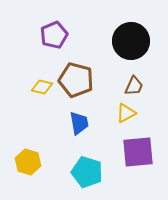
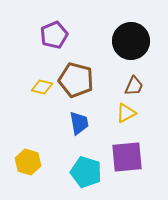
purple square: moved 11 px left, 5 px down
cyan pentagon: moved 1 px left
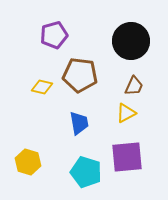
purple pentagon: rotated 8 degrees clockwise
brown pentagon: moved 4 px right, 5 px up; rotated 8 degrees counterclockwise
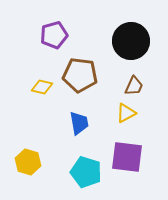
purple square: rotated 12 degrees clockwise
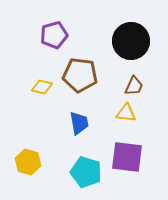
yellow triangle: rotated 35 degrees clockwise
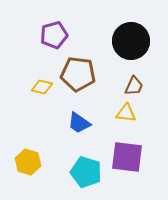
brown pentagon: moved 2 px left, 1 px up
blue trapezoid: rotated 135 degrees clockwise
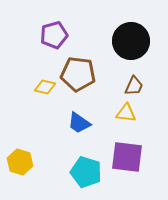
yellow diamond: moved 3 px right
yellow hexagon: moved 8 px left
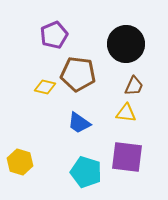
purple pentagon: rotated 8 degrees counterclockwise
black circle: moved 5 px left, 3 px down
